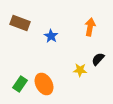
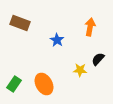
blue star: moved 6 px right, 4 px down
green rectangle: moved 6 px left
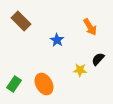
brown rectangle: moved 1 px right, 2 px up; rotated 24 degrees clockwise
orange arrow: rotated 138 degrees clockwise
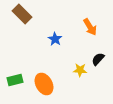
brown rectangle: moved 1 px right, 7 px up
blue star: moved 2 px left, 1 px up
green rectangle: moved 1 px right, 4 px up; rotated 42 degrees clockwise
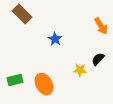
orange arrow: moved 11 px right, 1 px up
